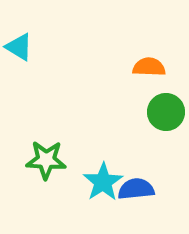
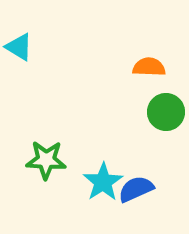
blue semicircle: rotated 18 degrees counterclockwise
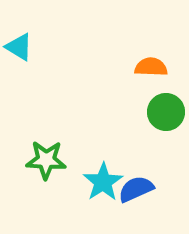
orange semicircle: moved 2 px right
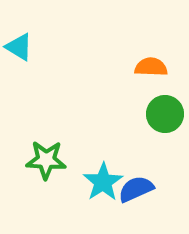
green circle: moved 1 px left, 2 px down
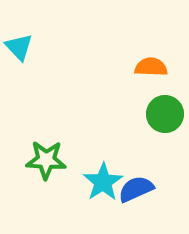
cyan triangle: rotated 16 degrees clockwise
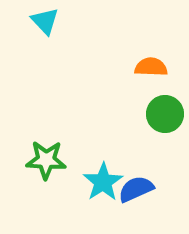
cyan triangle: moved 26 px right, 26 px up
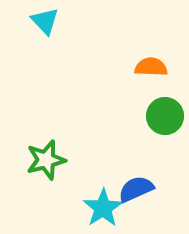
green circle: moved 2 px down
green star: rotated 18 degrees counterclockwise
cyan star: moved 26 px down
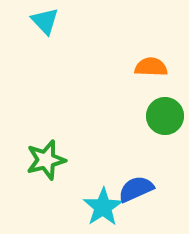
cyan star: moved 1 px up
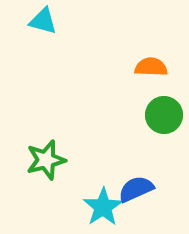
cyan triangle: moved 2 px left; rotated 32 degrees counterclockwise
green circle: moved 1 px left, 1 px up
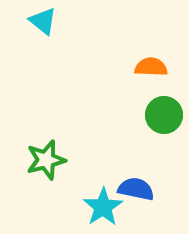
cyan triangle: rotated 24 degrees clockwise
blue semicircle: rotated 36 degrees clockwise
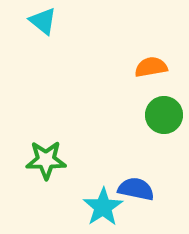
orange semicircle: rotated 12 degrees counterclockwise
green star: rotated 15 degrees clockwise
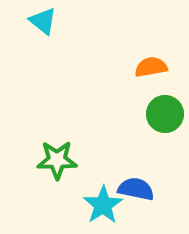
green circle: moved 1 px right, 1 px up
green star: moved 11 px right
cyan star: moved 2 px up
